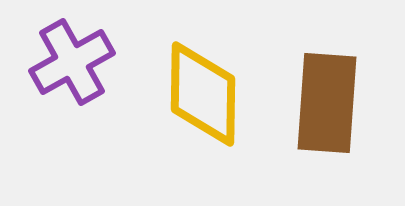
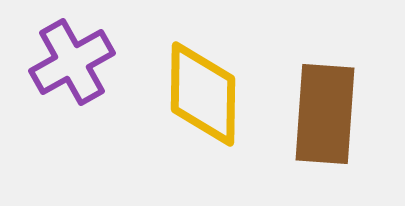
brown rectangle: moved 2 px left, 11 px down
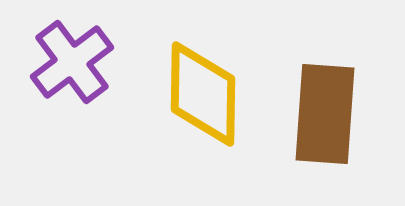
purple cross: rotated 8 degrees counterclockwise
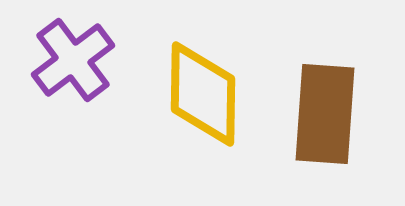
purple cross: moved 1 px right, 2 px up
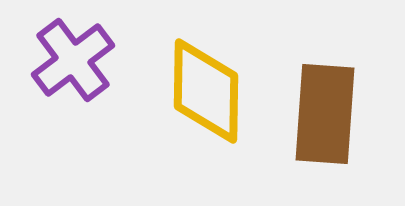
yellow diamond: moved 3 px right, 3 px up
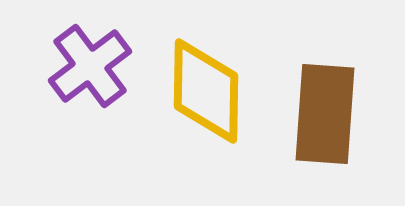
purple cross: moved 17 px right, 6 px down
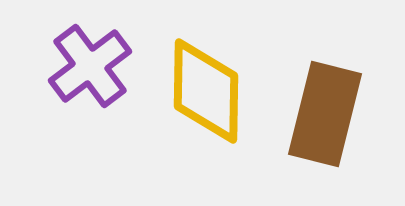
brown rectangle: rotated 10 degrees clockwise
